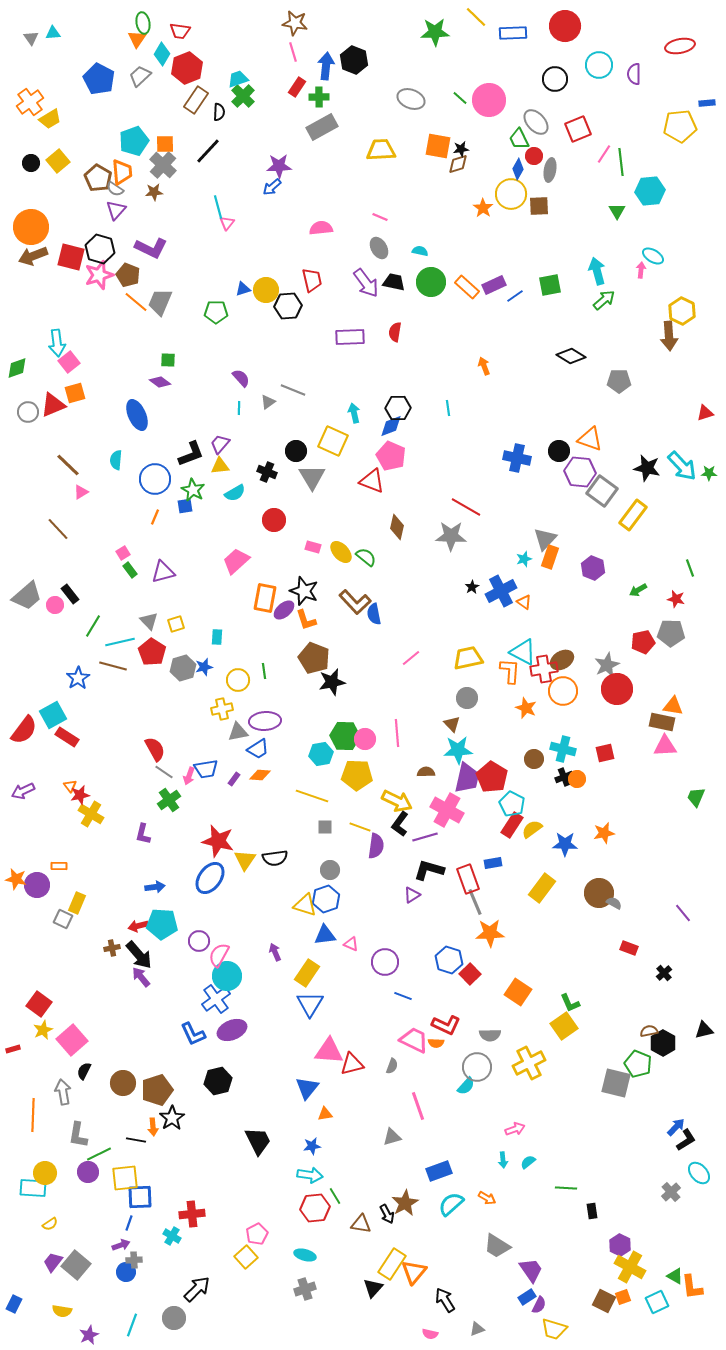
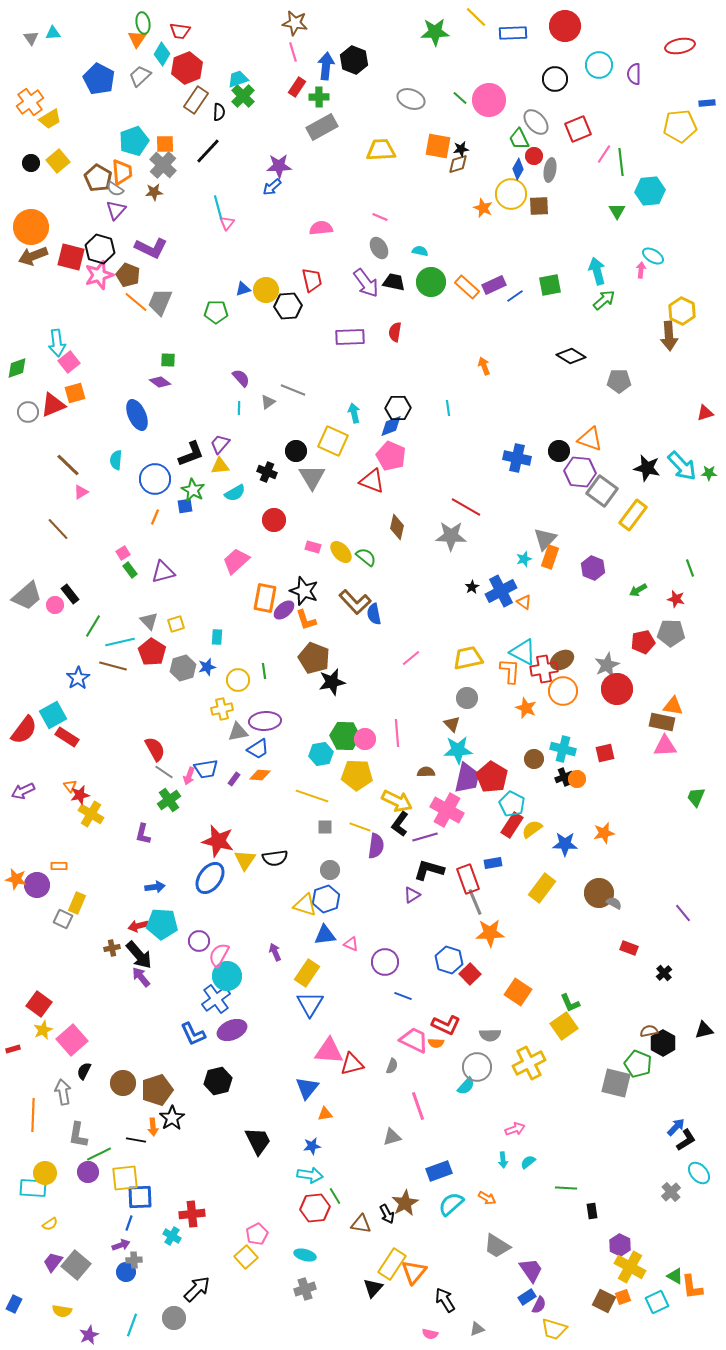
orange star at (483, 208): rotated 12 degrees counterclockwise
blue star at (204, 667): moved 3 px right
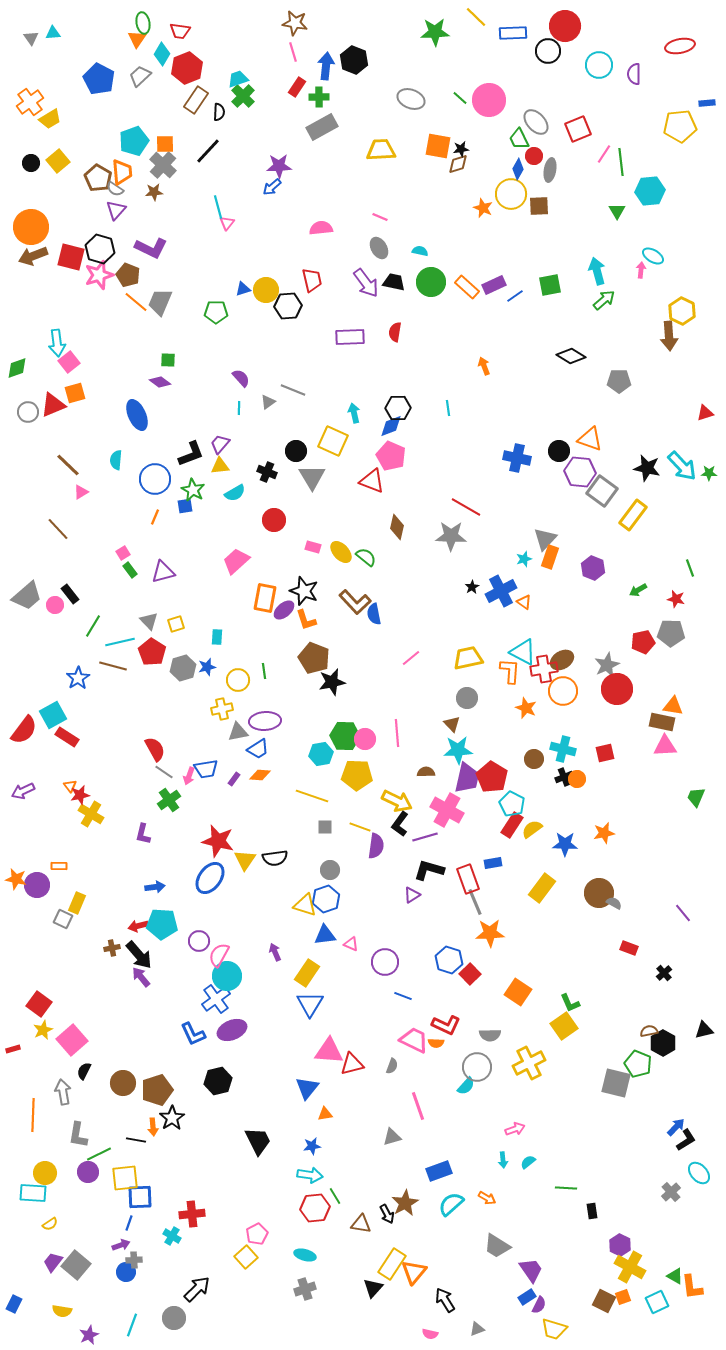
black circle at (555, 79): moved 7 px left, 28 px up
cyan rectangle at (33, 1188): moved 5 px down
